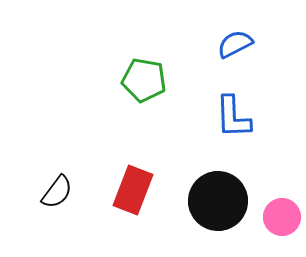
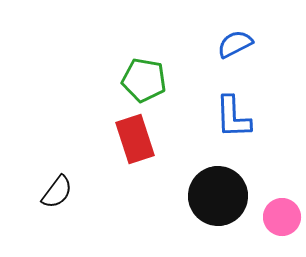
red rectangle: moved 2 px right, 51 px up; rotated 39 degrees counterclockwise
black circle: moved 5 px up
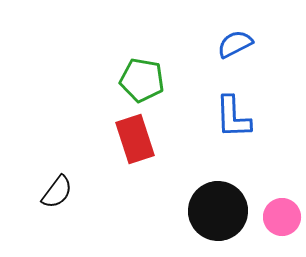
green pentagon: moved 2 px left
black circle: moved 15 px down
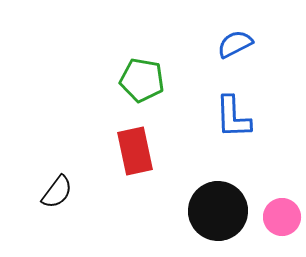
red rectangle: moved 12 px down; rotated 6 degrees clockwise
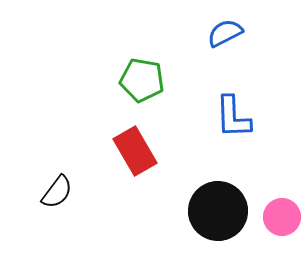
blue semicircle: moved 10 px left, 11 px up
red rectangle: rotated 18 degrees counterclockwise
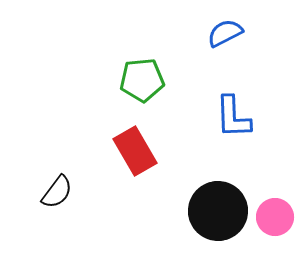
green pentagon: rotated 15 degrees counterclockwise
pink circle: moved 7 px left
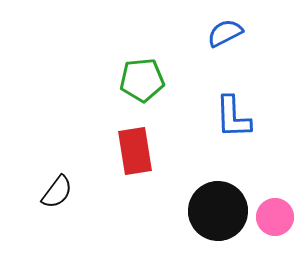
red rectangle: rotated 21 degrees clockwise
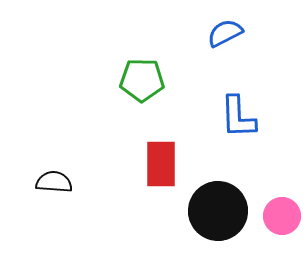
green pentagon: rotated 6 degrees clockwise
blue L-shape: moved 5 px right
red rectangle: moved 26 px right, 13 px down; rotated 9 degrees clockwise
black semicircle: moved 3 px left, 10 px up; rotated 123 degrees counterclockwise
pink circle: moved 7 px right, 1 px up
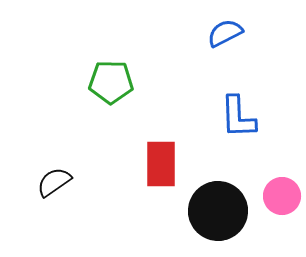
green pentagon: moved 31 px left, 2 px down
black semicircle: rotated 39 degrees counterclockwise
pink circle: moved 20 px up
